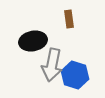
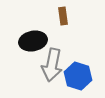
brown rectangle: moved 6 px left, 3 px up
blue hexagon: moved 3 px right, 1 px down
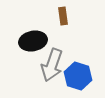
gray arrow: rotated 8 degrees clockwise
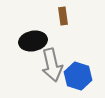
gray arrow: rotated 32 degrees counterclockwise
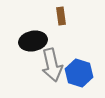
brown rectangle: moved 2 px left
blue hexagon: moved 1 px right, 3 px up
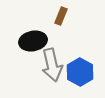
brown rectangle: rotated 30 degrees clockwise
blue hexagon: moved 1 px right, 1 px up; rotated 12 degrees clockwise
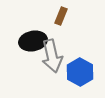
gray arrow: moved 9 px up
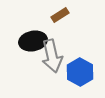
brown rectangle: moved 1 px left, 1 px up; rotated 36 degrees clockwise
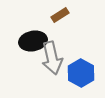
gray arrow: moved 2 px down
blue hexagon: moved 1 px right, 1 px down
